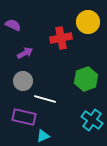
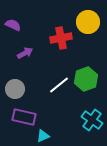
gray circle: moved 8 px left, 8 px down
white line: moved 14 px right, 14 px up; rotated 55 degrees counterclockwise
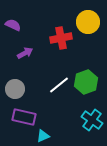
green hexagon: moved 3 px down
